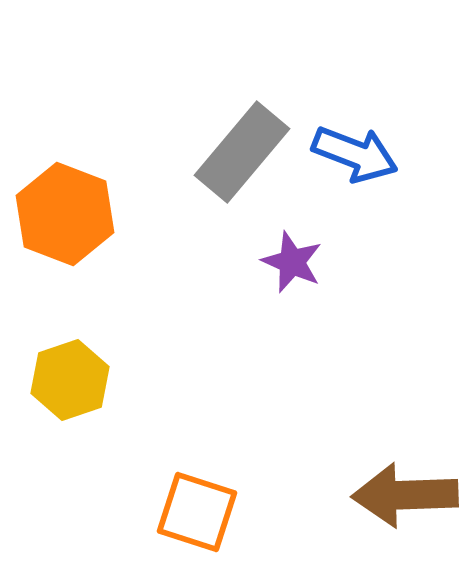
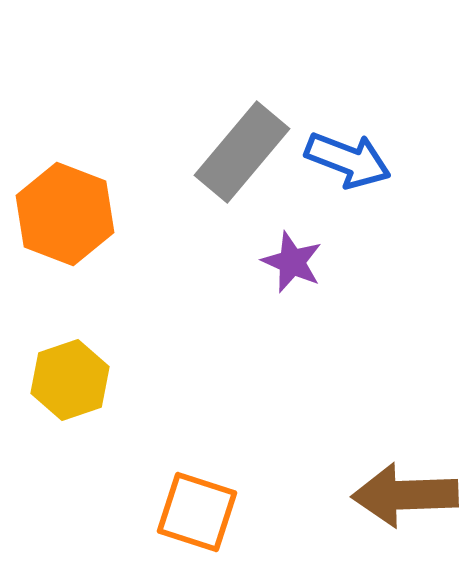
blue arrow: moved 7 px left, 6 px down
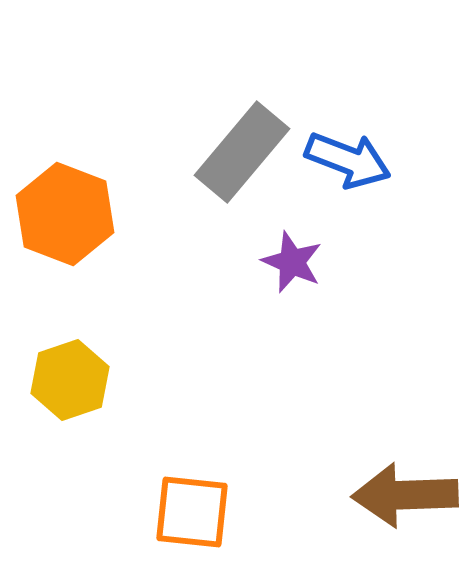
orange square: moved 5 px left; rotated 12 degrees counterclockwise
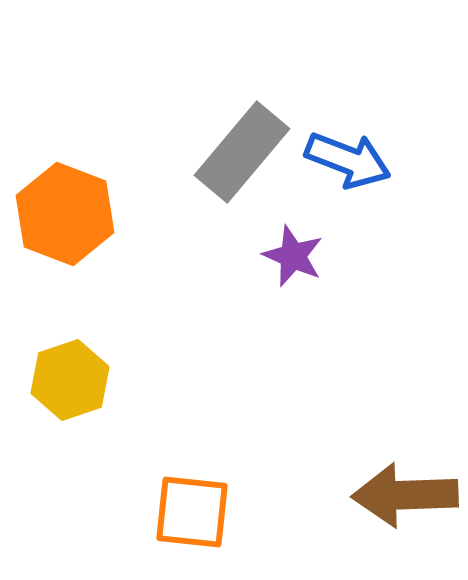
purple star: moved 1 px right, 6 px up
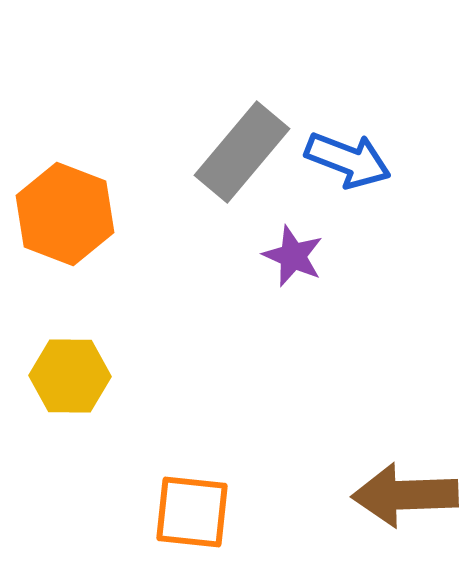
yellow hexagon: moved 4 px up; rotated 20 degrees clockwise
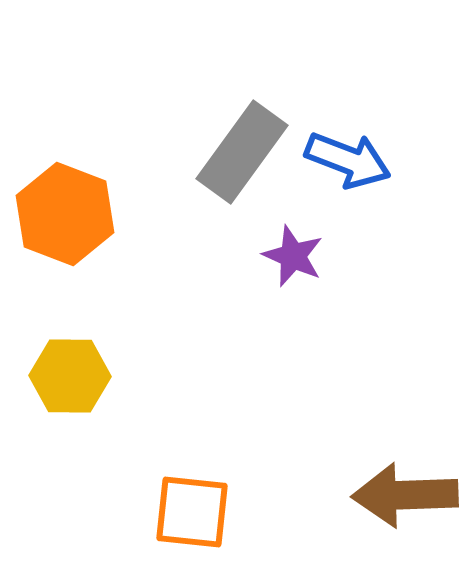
gray rectangle: rotated 4 degrees counterclockwise
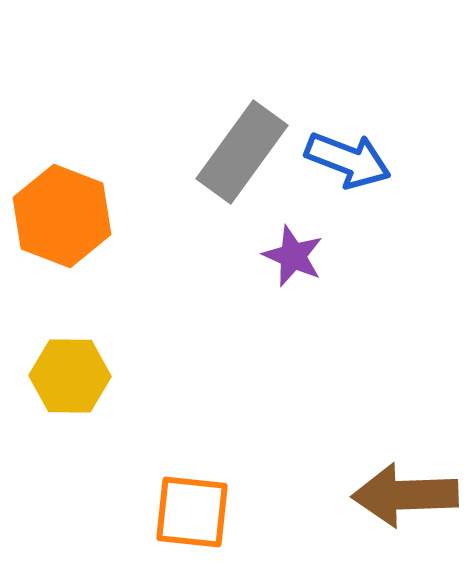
orange hexagon: moved 3 px left, 2 px down
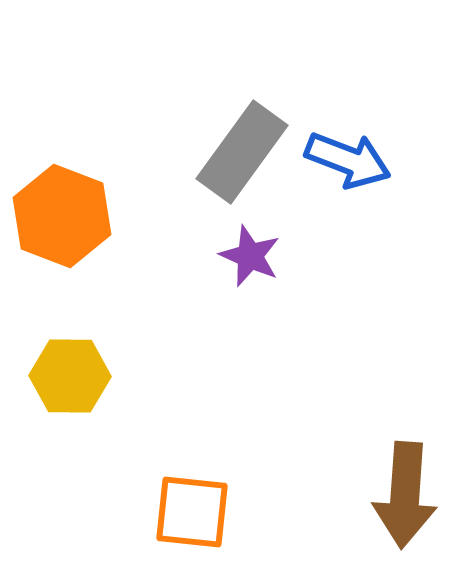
purple star: moved 43 px left
brown arrow: rotated 84 degrees counterclockwise
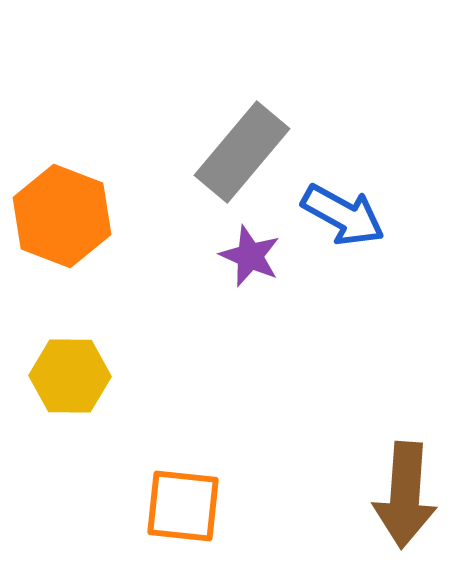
gray rectangle: rotated 4 degrees clockwise
blue arrow: moved 5 px left, 55 px down; rotated 8 degrees clockwise
orange square: moved 9 px left, 6 px up
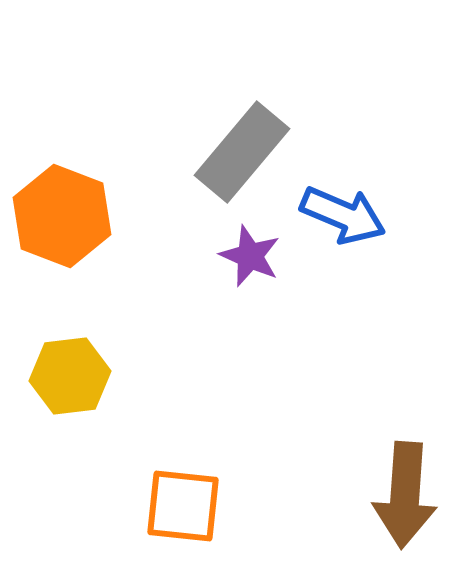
blue arrow: rotated 6 degrees counterclockwise
yellow hexagon: rotated 8 degrees counterclockwise
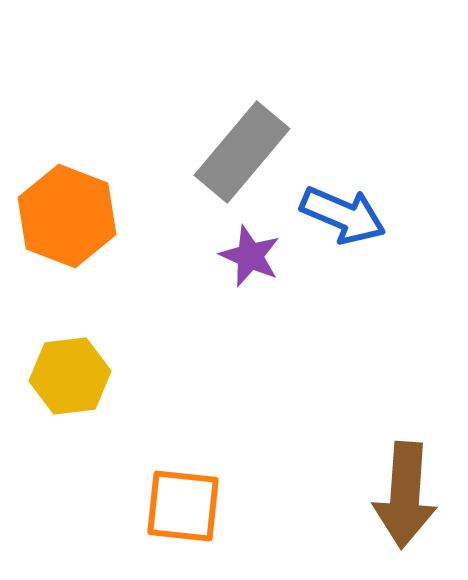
orange hexagon: moved 5 px right
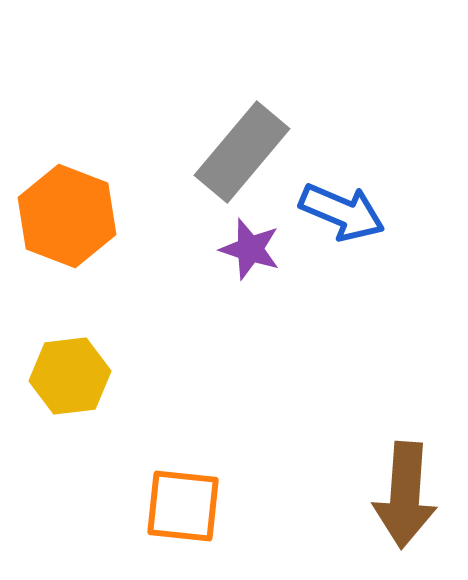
blue arrow: moved 1 px left, 3 px up
purple star: moved 7 px up; rotated 6 degrees counterclockwise
